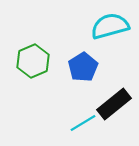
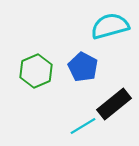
green hexagon: moved 3 px right, 10 px down
blue pentagon: rotated 12 degrees counterclockwise
cyan line: moved 3 px down
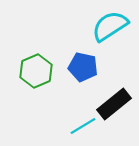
cyan semicircle: rotated 18 degrees counterclockwise
blue pentagon: rotated 16 degrees counterclockwise
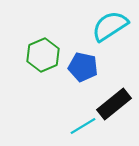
green hexagon: moved 7 px right, 16 px up
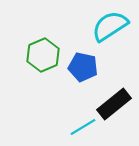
cyan line: moved 1 px down
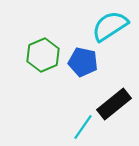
blue pentagon: moved 5 px up
cyan line: rotated 24 degrees counterclockwise
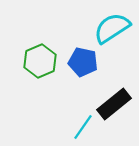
cyan semicircle: moved 2 px right, 2 px down
green hexagon: moved 3 px left, 6 px down
